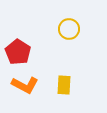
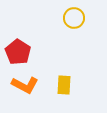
yellow circle: moved 5 px right, 11 px up
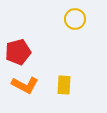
yellow circle: moved 1 px right, 1 px down
red pentagon: rotated 25 degrees clockwise
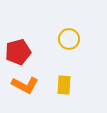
yellow circle: moved 6 px left, 20 px down
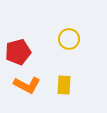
orange L-shape: moved 2 px right
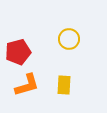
orange L-shape: rotated 44 degrees counterclockwise
